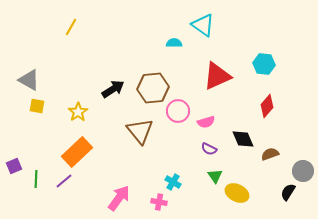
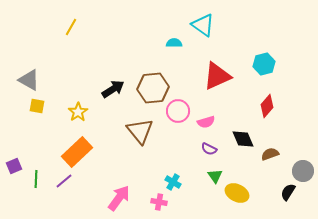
cyan hexagon: rotated 20 degrees counterclockwise
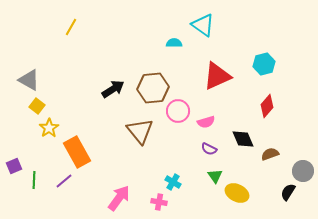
yellow square: rotated 28 degrees clockwise
yellow star: moved 29 px left, 16 px down
orange rectangle: rotated 76 degrees counterclockwise
green line: moved 2 px left, 1 px down
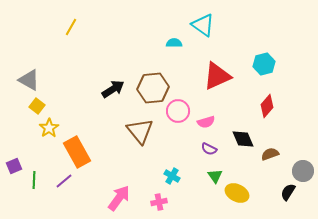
cyan cross: moved 1 px left, 6 px up
pink cross: rotated 21 degrees counterclockwise
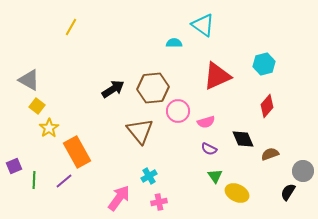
cyan cross: moved 23 px left; rotated 28 degrees clockwise
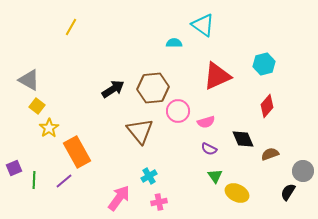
purple square: moved 2 px down
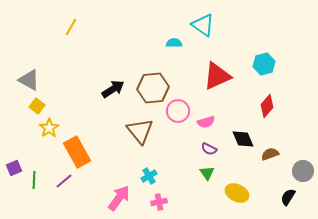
green triangle: moved 8 px left, 3 px up
black semicircle: moved 5 px down
